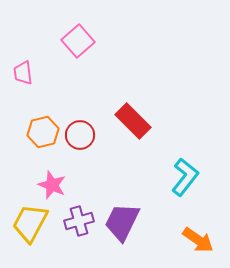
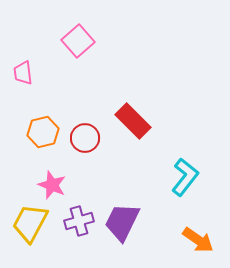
red circle: moved 5 px right, 3 px down
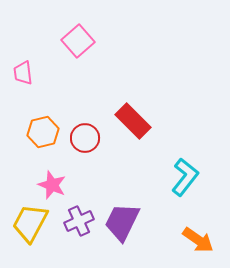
purple cross: rotated 8 degrees counterclockwise
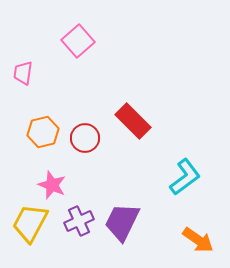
pink trapezoid: rotated 15 degrees clockwise
cyan L-shape: rotated 15 degrees clockwise
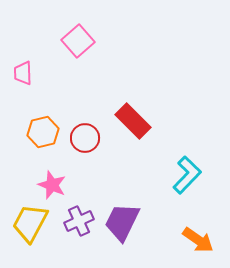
pink trapezoid: rotated 10 degrees counterclockwise
cyan L-shape: moved 2 px right, 2 px up; rotated 9 degrees counterclockwise
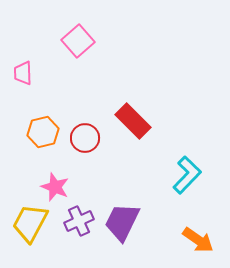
pink star: moved 3 px right, 2 px down
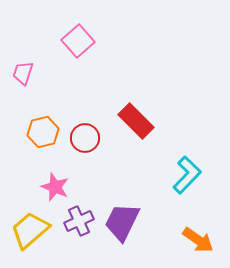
pink trapezoid: rotated 20 degrees clockwise
red rectangle: moved 3 px right
yellow trapezoid: moved 7 px down; rotated 21 degrees clockwise
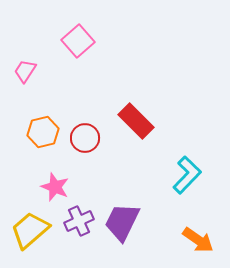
pink trapezoid: moved 2 px right, 2 px up; rotated 15 degrees clockwise
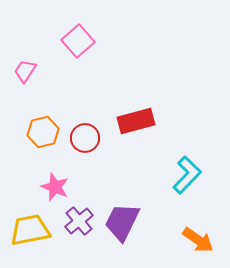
red rectangle: rotated 60 degrees counterclockwise
purple cross: rotated 16 degrees counterclockwise
yellow trapezoid: rotated 30 degrees clockwise
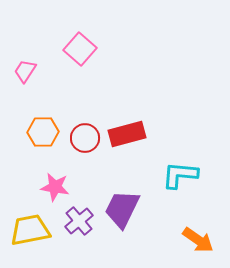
pink square: moved 2 px right, 8 px down; rotated 8 degrees counterclockwise
red rectangle: moved 9 px left, 13 px down
orange hexagon: rotated 12 degrees clockwise
cyan L-shape: moved 7 px left; rotated 129 degrees counterclockwise
pink star: rotated 12 degrees counterclockwise
purple trapezoid: moved 13 px up
